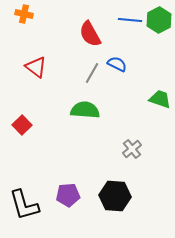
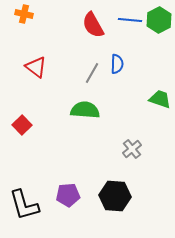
red semicircle: moved 3 px right, 9 px up
blue semicircle: rotated 66 degrees clockwise
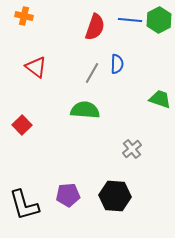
orange cross: moved 2 px down
red semicircle: moved 2 px right, 2 px down; rotated 132 degrees counterclockwise
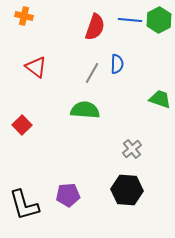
black hexagon: moved 12 px right, 6 px up
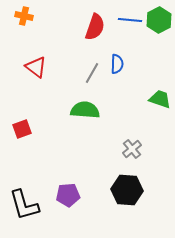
red square: moved 4 px down; rotated 24 degrees clockwise
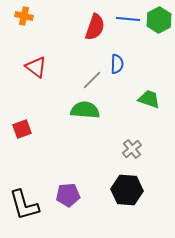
blue line: moved 2 px left, 1 px up
gray line: moved 7 px down; rotated 15 degrees clockwise
green trapezoid: moved 11 px left
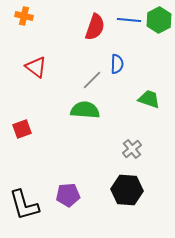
blue line: moved 1 px right, 1 px down
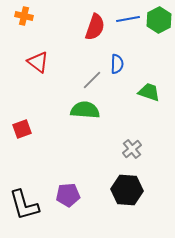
blue line: moved 1 px left, 1 px up; rotated 15 degrees counterclockwise
red triangle: moved 2 px right, 5 px up
green trapezoid: moved 7 px up
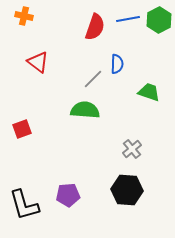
gray line: moved 1 px right, 1 px up
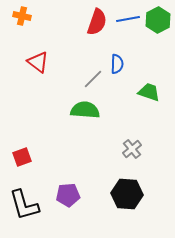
orange cross: moved 2 px left
green hexagon: moved 1 px left
red semicircle: moved 2 px right, 5 px up
red square: moved 28 px down
black hexagon: moved 4 px down
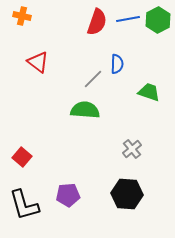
red square: rotated 30 degrees counterclockwise
